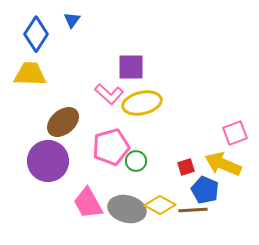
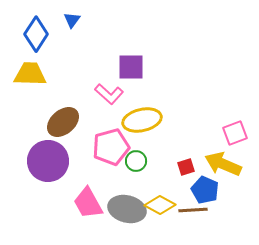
yellow ellipse: moved 17 px down
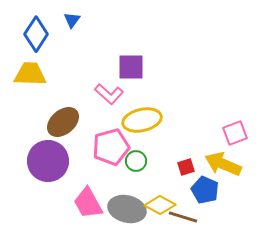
brown line: moved 10 px left, 7 px down; rotated 20 degrees clockwise
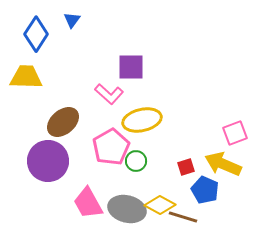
yellow trapezoid: moved 4 px left, 3 px down
pink pentagon: rotated 15 degrees counterclockwise
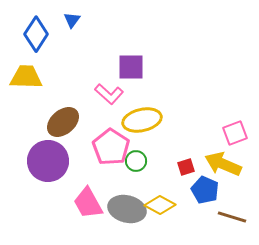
pink pentagon: rotated 9 degrees counterclockwise
brown line: moved 49 px right
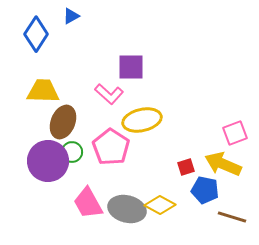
blue triangle: moved 1 px left, 4 px up; rotated 24 degrees clockwise
yellow trapezoid: moved 17 px right, 14 px down
brown ellipse: rotated 28 degrees counterclockwise
green circle: moved 64 px left, 9 px up
blue pentagon: rotated 12 degrees counterclockwise
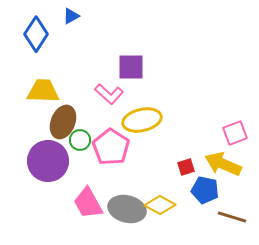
green circle: moved 8 px right, 12 px up
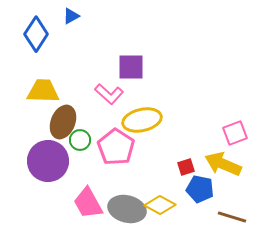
pink pentagon: moved 5 px right
blue pentagon: moved 5 px left, 1 px up
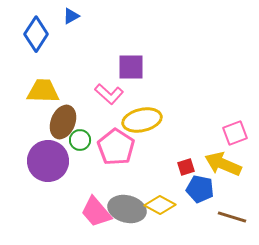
pink trapezoid: moved 8 px right, 9 px down; rotated 12 degrees counterclockwise
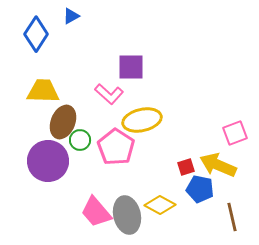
yellow arrow: moved 5 px left, 1 px down
gray ellipse: moved 6 px down; rotated 63 degrees clockwise
brown line: rotated 60 degrees clockwise
